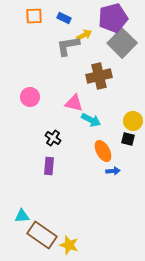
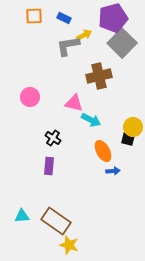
yellow circle: moved 6 px down
brown rectangle: moved 14 px right, 14 px up
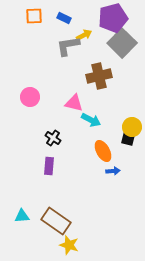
yellow circle: moved 1 px left
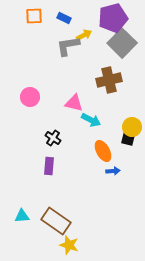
brown cross: moved 10 px right, 4 px down
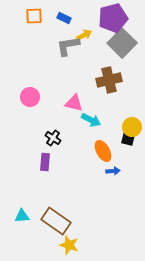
purple rectangle: moved 4 px left, 4 px up
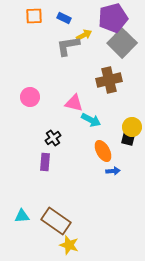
black cross: rotated 21 degrees clockwise
